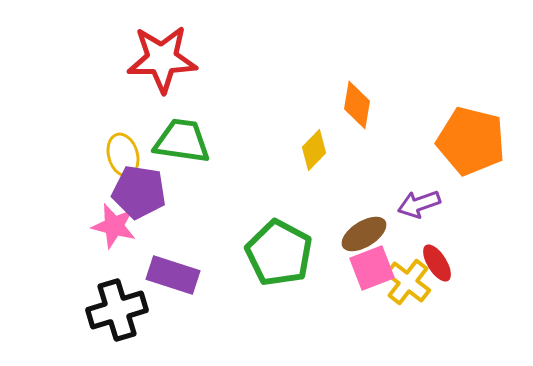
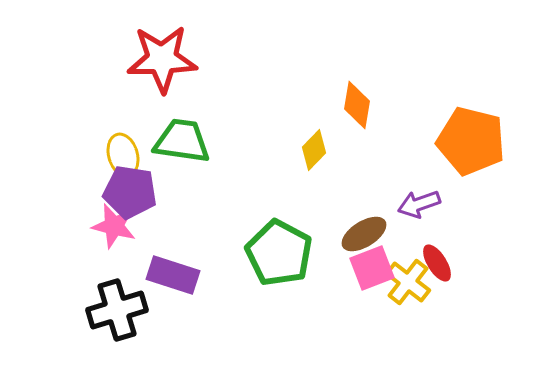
purple pentagon: moved 9 px left
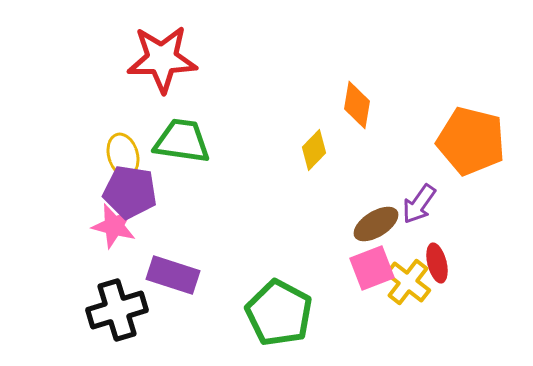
purple arrow: rotated 36 degrees counterclockwise
brown ellipse: moved 12 px right, 10 px up
green pentagon: moved 60 px down
red ellipse: rotated 18 degrees clockwise
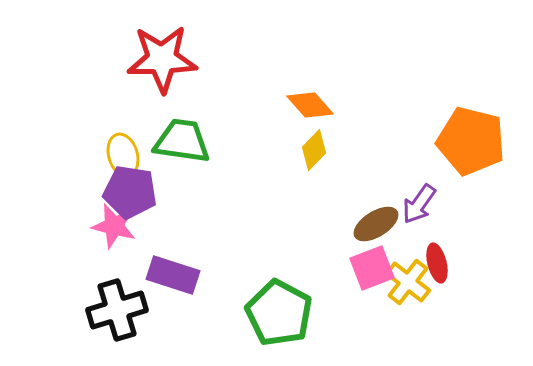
orange diamond: moved 47 px left; rotated 51 degrees counterclockwise
